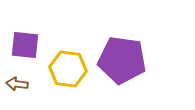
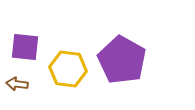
purple square: moved 2 px down
purple pentagon: rotated 21 degrees clockwise
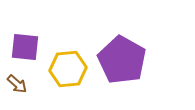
yellow hexagon: rotated 12 degrees counterclockwise
brown arrow: rotated 145 degrees counterclockwise
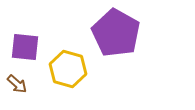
purple pentagon: moved 6 px left, 27 px up
yellow hexagon: rotated 21 degrees clockwise
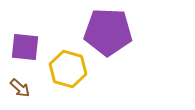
purple pentagon: moved 8 px left, 1 px up; rotated 27 degrees counterclockwise
brown arrow: moved 3 px right, 4 px down
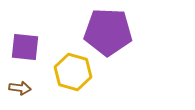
yellow hexagon: moved 5 px right, 3 px down
brown arrow: rotated 35 degrees counterclockwise
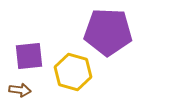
purple square: moved 4 px right, 9 px down; rotated 12 degrees counterclockwise
brown arrow: moved 2 px down
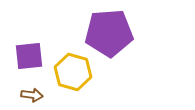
purple pentagon: moved 1 px right, 1 px down; rotated 6 degrees counterclockwise
brown arrow: moved 12 px right, 5 px down
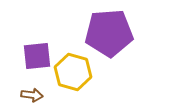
purple square: moved 8 px right
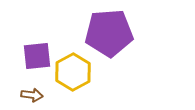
yellow hexagon: rotated 15 degrees clockwise
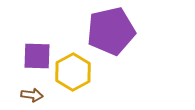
purple pentagon: moved 2 px right, 2 px up; rotated 9 degrees counterclockwise
purple square: rotated 8 degrees clockwise
